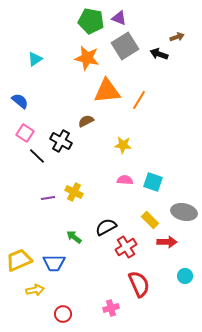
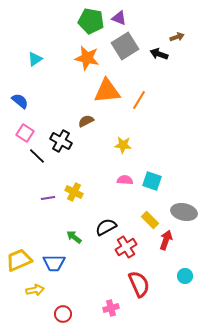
cyan square: moved 1 px left, 1 px up
red arrow: moved 1 px left, 2 px up; rotated 72 degrees counterclockwise
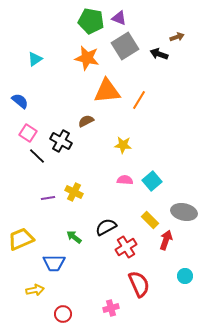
pink square: moved 3 px right
cyan square: rotated 30 degrees clockwise
yellow trapezoid: moved 2 px right, 21 px up
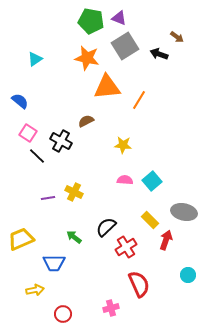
brown arrow: rotated 56 degrees clockwise
orange triangle: moved 4 px up
black semicircle: rotated 15 degrees counterclockwise
cyan circle: moved 3 px right, 1 px up
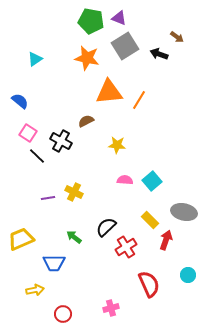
orange triangle: moved 2 px right, 5 px down
yellow star: moved 6 px left
red semicircle: moved 10 px right
